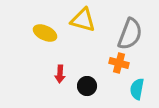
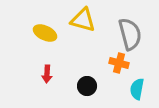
gray semicircle: rotated 36 degrees counterclockwise
red arrow: moved 13 px left
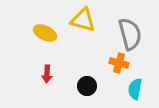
cyan semicircle: moved 2 px left
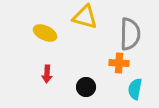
yellow triangle: moved 2 px right, 3 px up
gray semicircle: rotated 16 degrees clockwise
orange cross: rotated 12 degrees counterclockwise
black circle: moved 1 px left, 1 px down
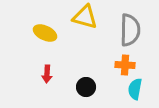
gray semicircle: moved 4 px up
orange cross: moved 6 px right, 2 px down
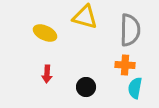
cyan semicircle: moved 1 px up
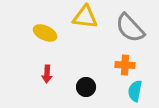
yellow triangle: rotated 8 degrees counterclockwise
gray semicircle: moved 2 px up; rotated 136 degrees clockwise
cyan semicircle: moved 3 px down
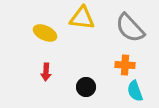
yellow triangle: moved 3 px left, 1 px down
red arrow: moved 1 px left, 2 px up
cyan semicircle: rotated 30 degrees counterclockwise
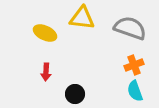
gray semicircle: rotated 152 degrees clockwise
orange cross: moved 9 px right; rotated 24 degrees counterclockwise
black circle: moved 11 px left, 7 px down
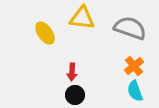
yellow ellipse: rotated 30 degrees clockwise
orange cross: moved 1 px down; rotated 18 degrees counterclockwise
red arrow: moved 26 px right
black circle: moved 1 px down
